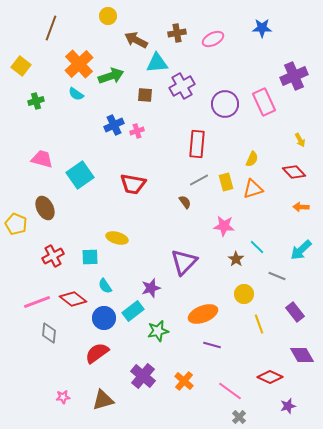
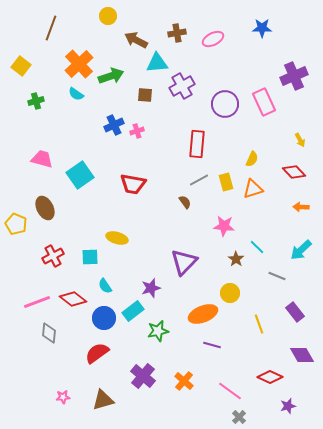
yellow circle at (244, 294): moved 14 px left, 1 px up
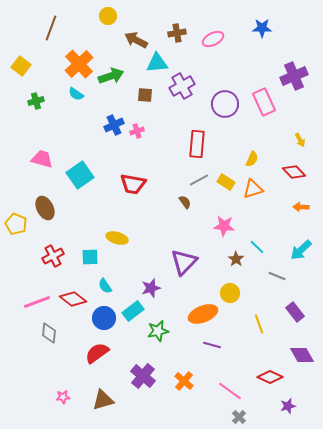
yellow rectangle at (226, 182): rotated 42 degrees counterclockwise
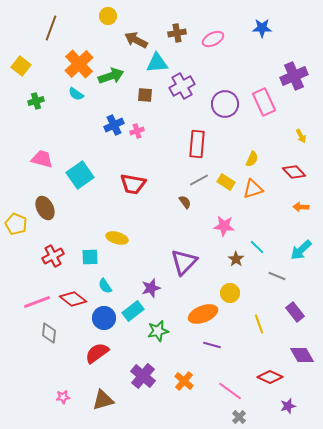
yellow arrow at (300, 140): moved 1 px right, 4 px up
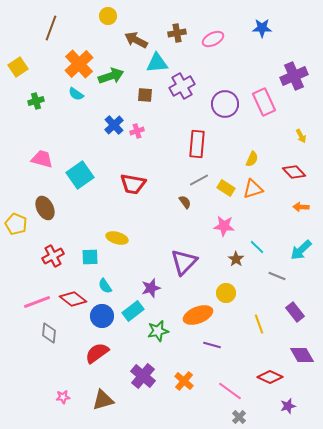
yellow square at (21, 66): moved 3 px left, 1 px down; rotated 18 degrees clockwise
blue cross at (114, 125): rotated 18 degrees counterclockwise
yellow rectangle at (226, 182): moved 6 px down
yellow circle at (230, 293): moved 4 px left
orange ellipse at (203, 314): moved 5 px left, 1 px down
blue circle at (104, 318): moved 2 px left, 2 px up
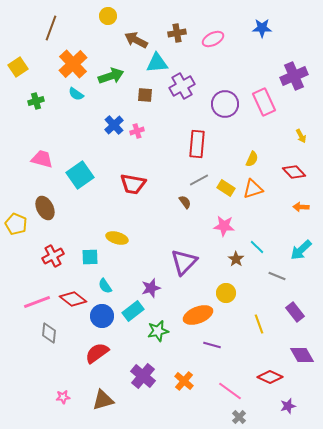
orange cross at (79, 64): moved 6 px left
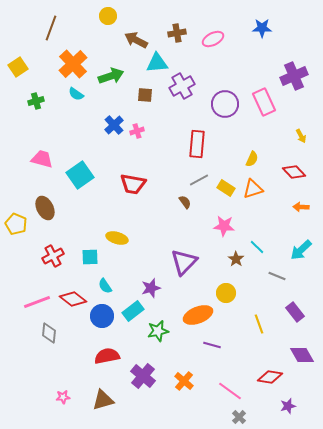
red semicircle at (97, 353): moved 10 px right, 3 px down; rotated 25 degrees clockwise
red diamond at (270, 377): rotated 15 degrees counterclockwise
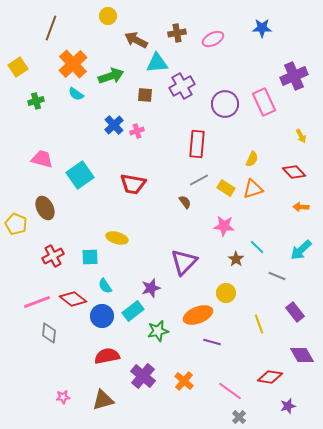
purple line at (212, 345): moved 3 px up
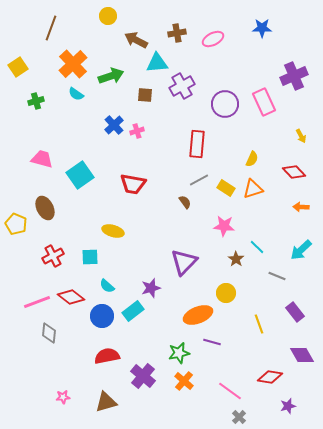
yellow ellipse at (117, 238): moved 4 px left, 7 px up
cyan semicircle at (105, 286): moved 2 px right; rotated 14 degrees counterclockwise
red diamond at (73, 299): moved 2 px left, 2 px up
green star at (158, 331): moved 21 px right, 22 px down
brown triangle at (103, 400): moved 3 px right, 2 px down
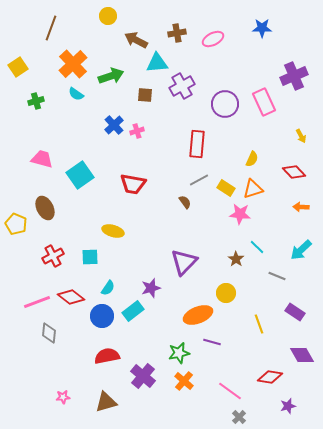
pink star at (224, 226): moved 16 px right, 12 px up
cyan semicircle at (107, 286): moved 1 px right, 2 px down; rotated 98 degrees counterclockwise
purple rectangle at (295, 312): rotated 18 degrees counterclockwise
